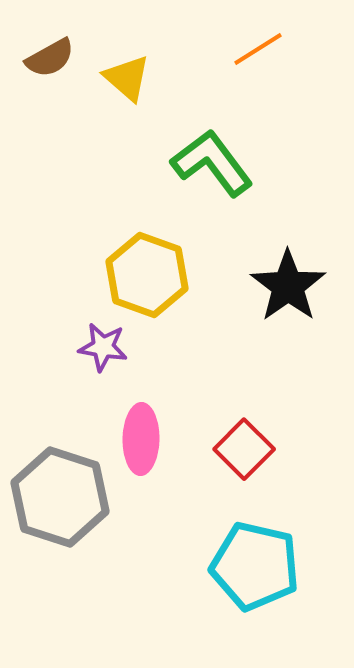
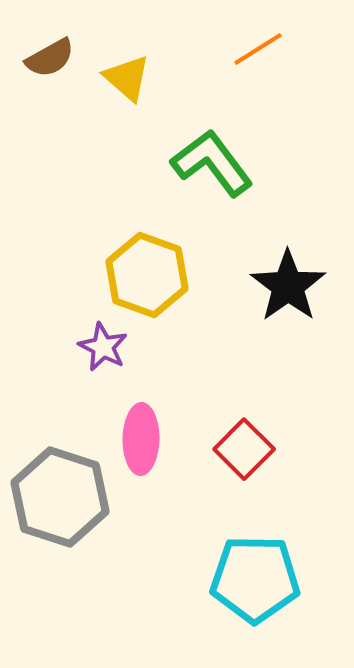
purple star: rotated 18 degrees clockwise
cyan pentagon: moved 13 px down; rotated 12 degrees counterclockwise
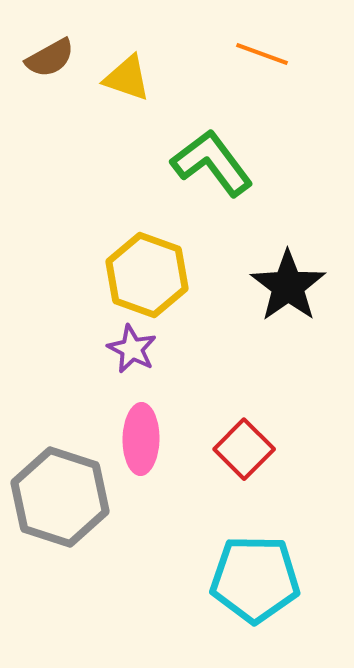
orange line: moved 4 px right, 5 px down; rotated 52 degrees clockwise
yellow triangle: rotated 22 degrees counterclockwise
purple star: moved 29 px right, 2 px down
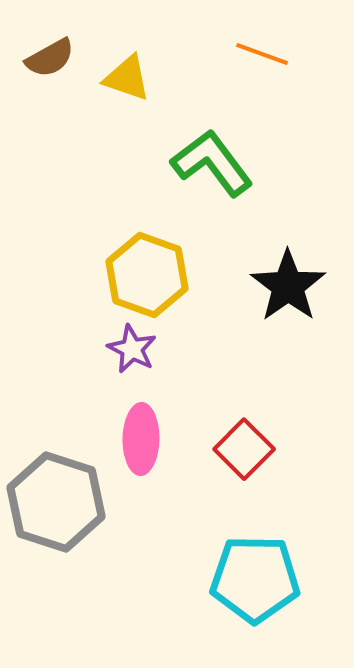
gray hexagon: moved 4 px left, 5 px down
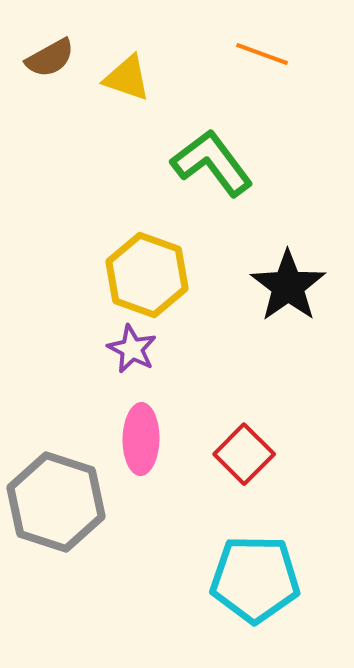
red square: moved 5 px down
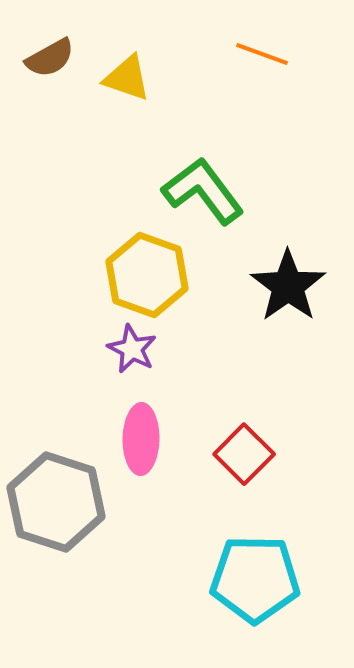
green L-shape: moved 9 px left, 28 px down
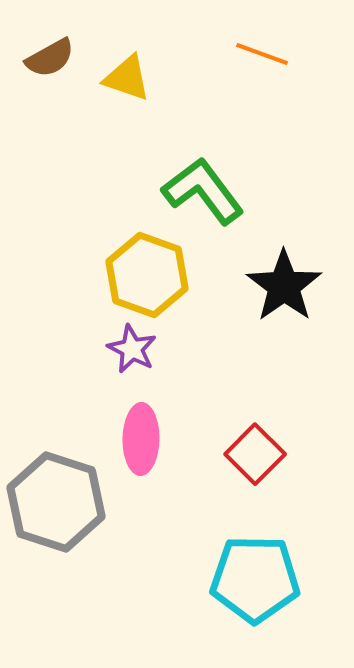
black star: moved 4 px left
red square: moved 11 px right
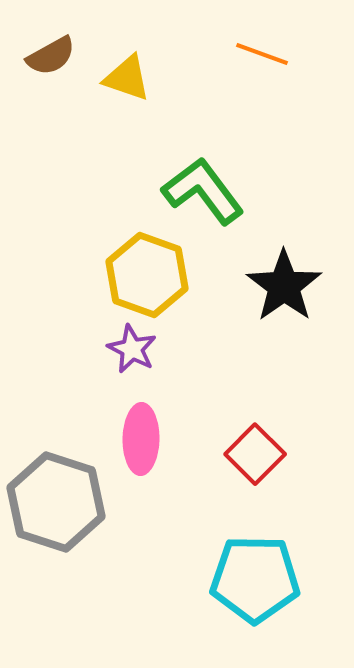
brown semicircle: moved 1 px right, 2 px up
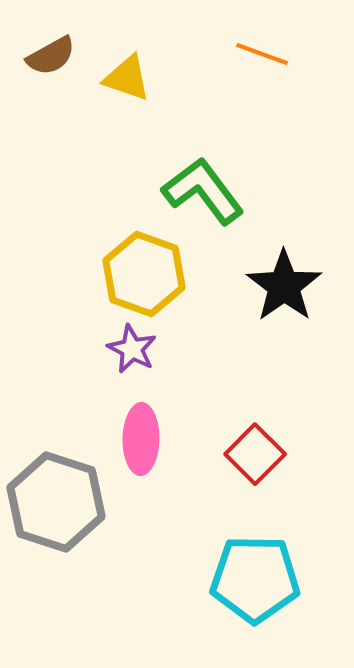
yellow hexagon: moved 3 px left, 1 px up
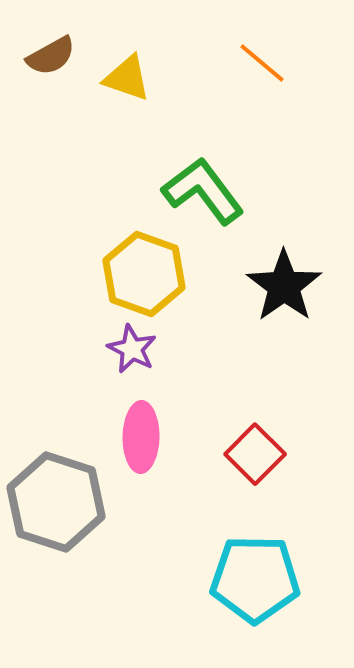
orange line: moved 9 px down; rotated 20 degrees clockwise
pink ellipse: moved 2 px up
